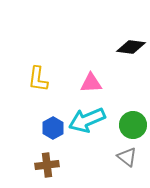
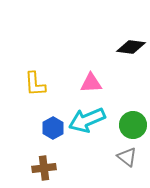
yellow L-shape: moved 3 px left, 5 px down; rotated 12 degrees counterclockwise
brown cross: moved 3 px left, 3 px down
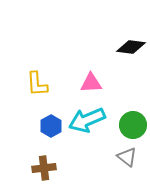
yellow L-shape: moved 2 px right
blue hexagon: moved 2 px left, 2 px up
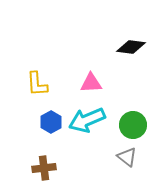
blue hexagon: moved 4 px up
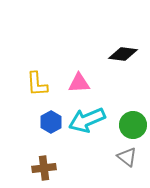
black diamond: moved 8 px left, 7 px down
pink triangle: moved 12 px left
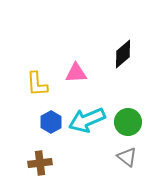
black diamond: rotated 48 degrees counterclockwise
pink triangle: moved 3 px left, 10 px up
green circle: moved 5 px left, 3 px up
brown cross: moved 4 px left, 5 px up
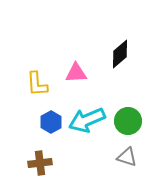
black diamond: moved 3 px left
green circle: moved 1 px up
gray triangle: rotated 20 degrees counterclockwise
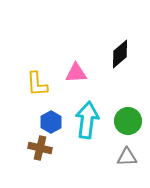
cyan arrow: rotated 120 degrees clockwise
gray triangle: rotated 20 degrees counterclockwise
brown cross: moved 15 px up; rotated 20 degrees clockwise
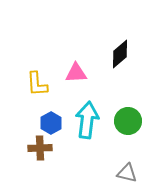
blue hexagon: moved 1 px down
brown cross: rotated 15 degrees counterclockwise
gray triangle: moved 16 px down; rotated 15 degrees clockwise
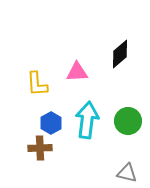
pink triangle: moved 1 px right, 1 px up
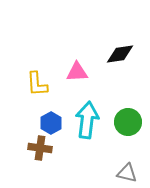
black diamond: rotated 32 degrees clockwise
green circle: moved 1 px down
brown cross: rotated 10 degrees clockwise
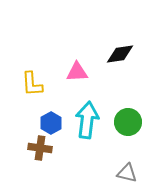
yellow L-shape: moved 5 px left
